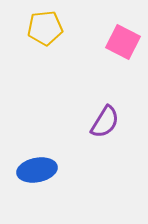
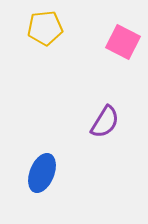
blue ellipse: moved 5 px right, 3 px down; rotated 57 degrees counterclockwise
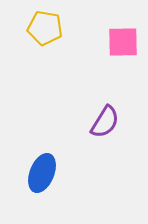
yellow pentagon: rotated 16 degrees clockwise
pink square: rotated 28 degrees counterclockwise
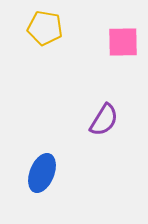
purple semicircle: moved 1 px left, 2 px up
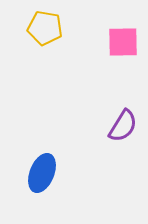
purple semicircle: moved 19 px right, 6 px down
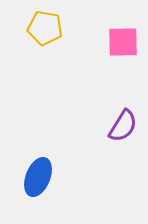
blue ellipse: moved 4 px left, 4 px down
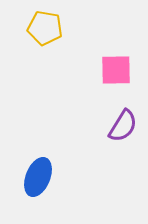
pink square: moved 7 px left, 28 px down
